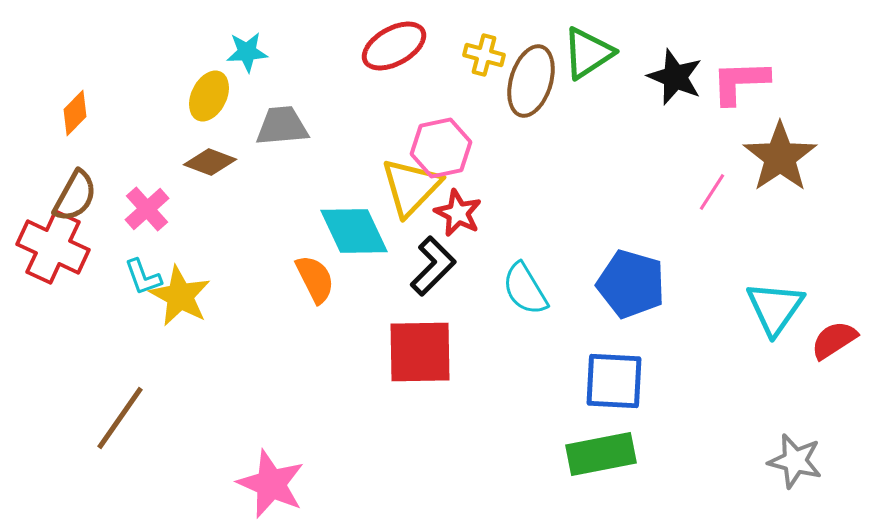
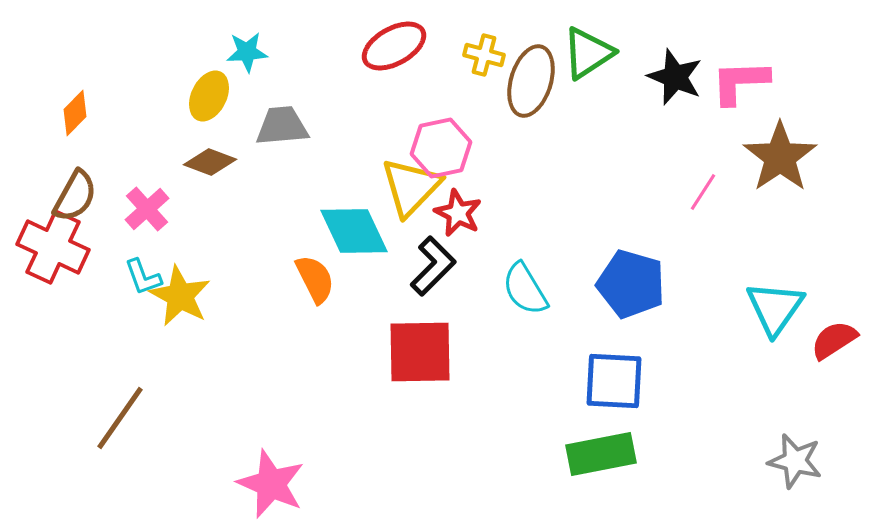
pink line: moved 9 px left
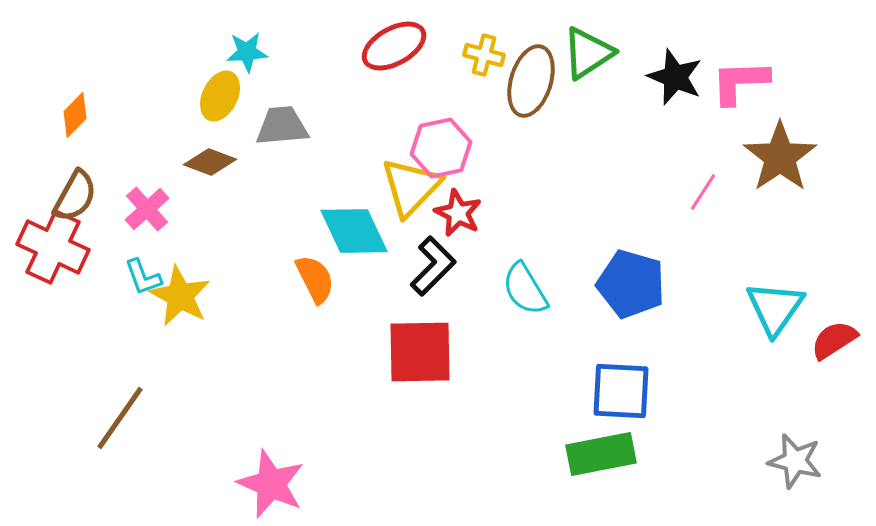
yellow ellipse: moved 11 px right
orange diamond: moved 2 px down
blue square: moved 7 px right, 10 px down
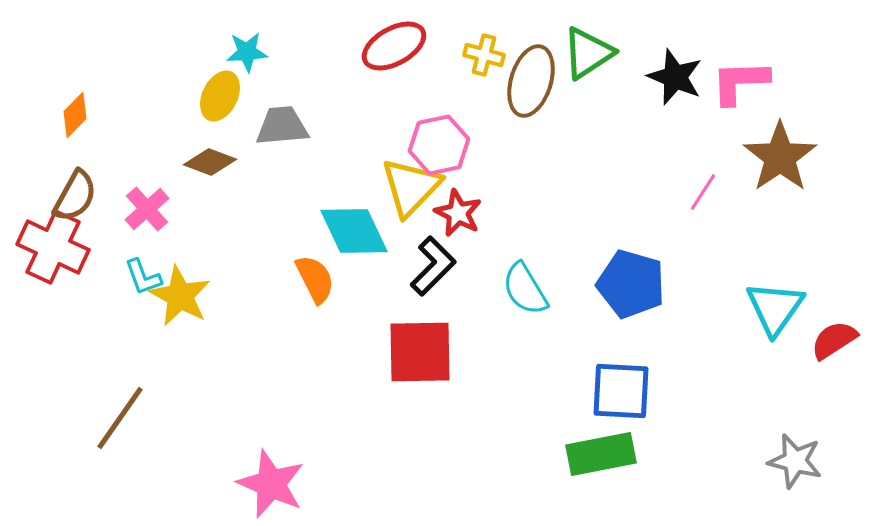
pink hexagon: moved 2 px left, 3 px up
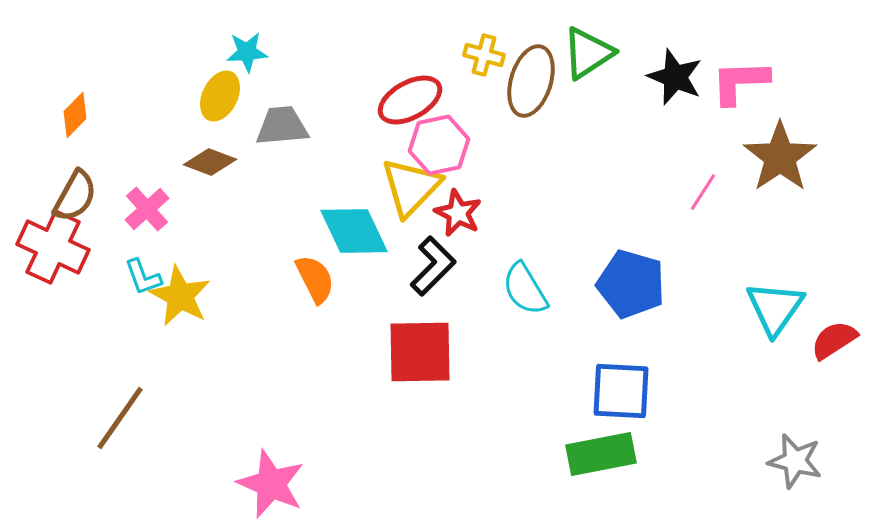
red ellipse: moved 16 px right, 54 px down
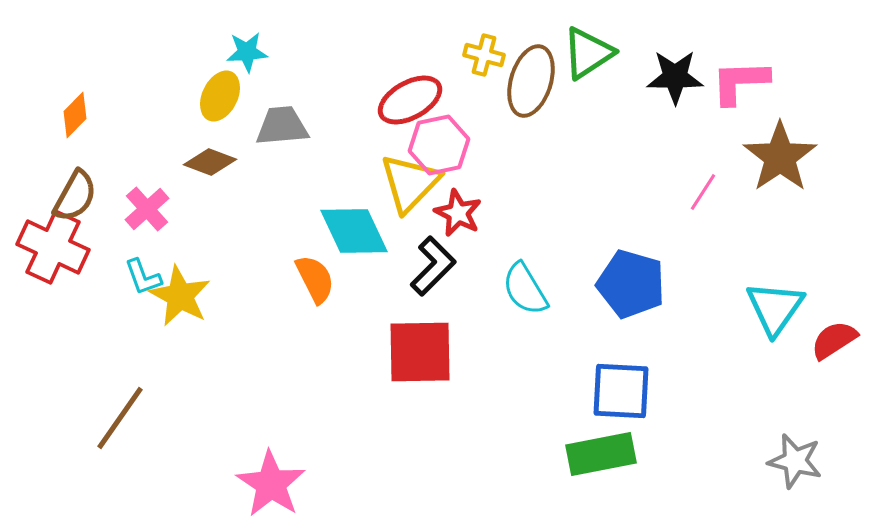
black star: rotated 22 degrees counterclockwise
yellow triangle: moved 1 px left, 4 px up
pink star: rotated 10 degrees clockwise
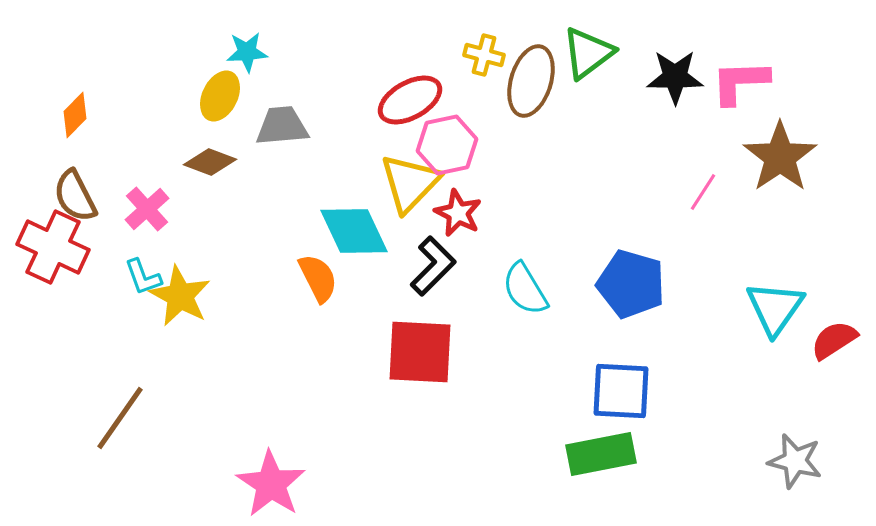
green triangle: rotated 4 degrees counterclockwise
pink hexagon: moved 8 px right
brown semicircle: rotated 124 degrees clockwise
orange semicircle: moved 3 px right, 1 px up
red square: rotated 4 degrees clockwise
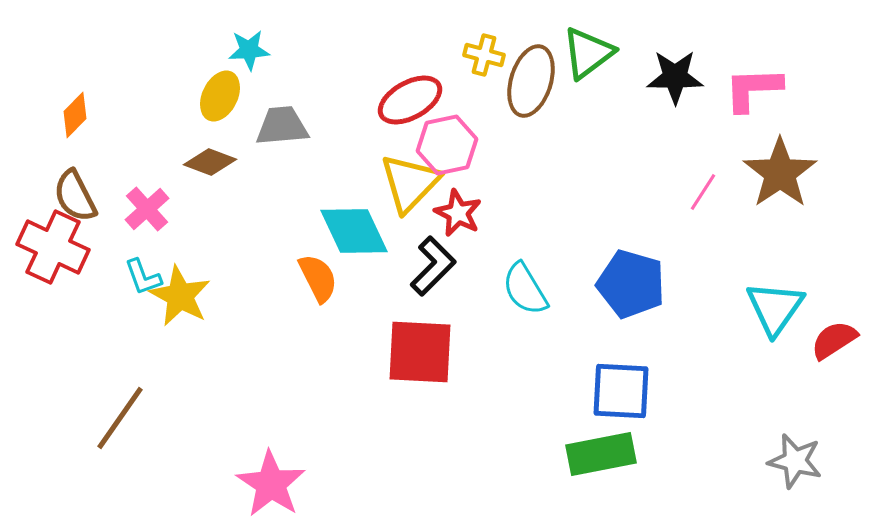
cyan star: moved 2 px right, 2 px up
pink L-shape: moved 13 px right, 7 px down
brown star: moved 16 px down
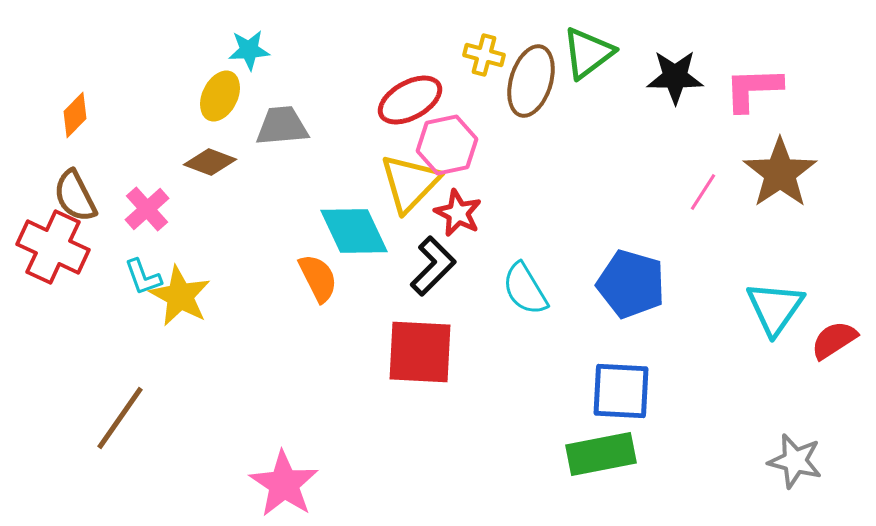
pink star: moved 13 px right
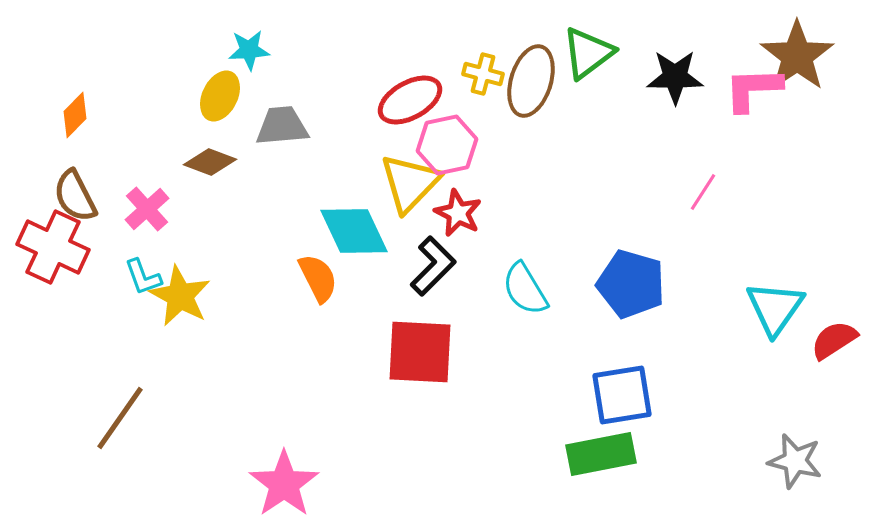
yellow cross: moved 1 px left, 19 px down
brown star: moved 17 px right, 117 px up
blue square: moved 1 px right, 4 px down; rotated 12 degrees counterclockwise
pink star: rotated 4 degrees clockwise
